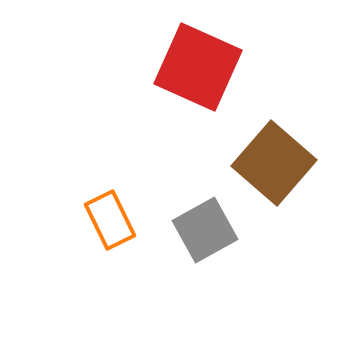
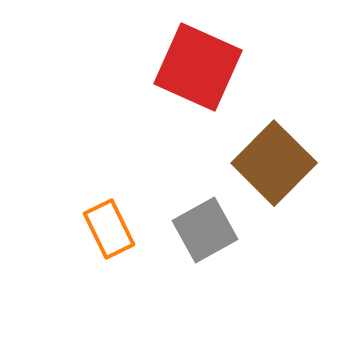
brown square: rotated 4 degrees clockwise
orange rectangle: moved 1 px left, 9 px down
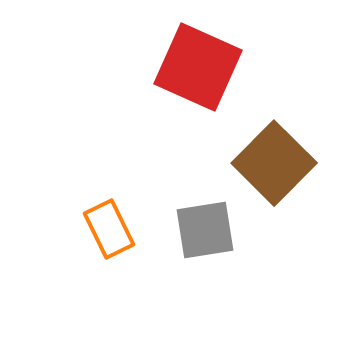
gray square: rotated 20 degrees clockwise
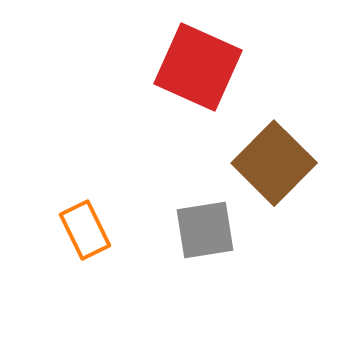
orange rectangle: moved 24 px left, 1 px down
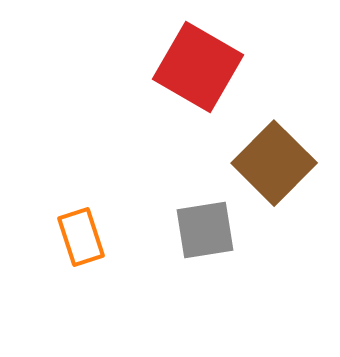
red square: rotated 6 degrees clockwise
orange rectangle: moved 4 px left, 7 px down; rotated 8 degrees clockwise
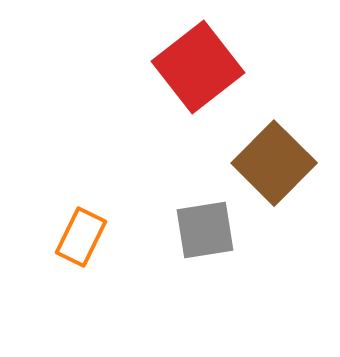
red square: rotated 22 degrees clockwise
orange rectangle: rotated 44 degrees clockwise
